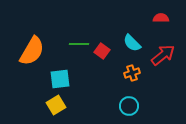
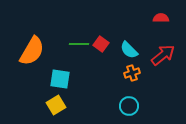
cyan semicircle: moved 3 px left, 7 px down
red square: moved 1 px left, 7 px up
cyan square: rotated 15 degrees clockwise
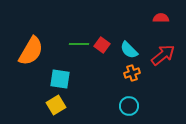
red square: moved 1 px right, 1 px down
orange semicircle: moved 1 px left
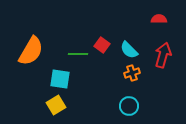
red semicircle: moved 2 px left, 1 px down
green line: moved 1 px left, 10 px down
red arrow: rotated 35 degrees counterclockwise
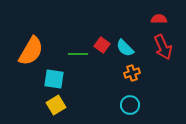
cyan semicircle: moved 4 px left, 2 px up
red arrow: moved 8 px up; rotated 140 degrees clockwise
cyan square: moved 6 px left
cyan circle: moved 1 px right, 1 px up
